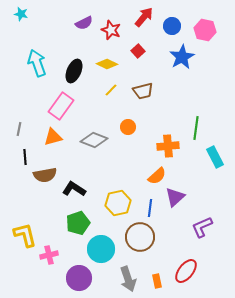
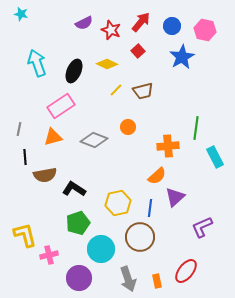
red arrow: moved 3 px left, 5 px down
yellow line: moved 5 px right
pink rectangle: rotated 20 degrees clockwise
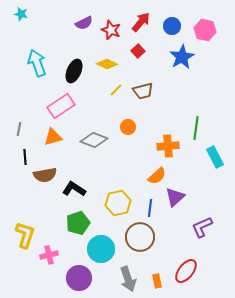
yellow L-shape: rotated 32 degrees clockwise
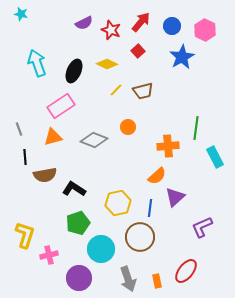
pink hexagon: rotated 15 degrees clockwise
gray line: rotated 32 degrees counterclockwise
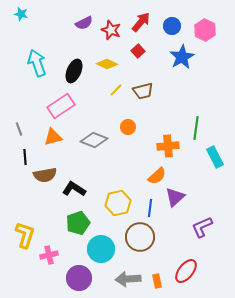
gray arrow: rotated 105 degrees clockwise
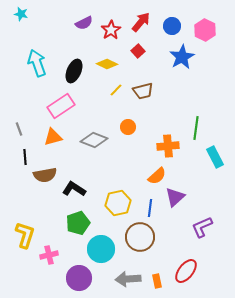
red star: rotated 18 degrees clockwise
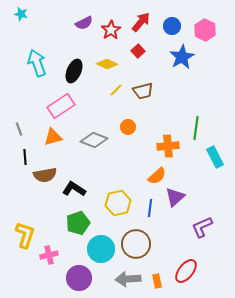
brown circle: moved 4 px left, 7 px down
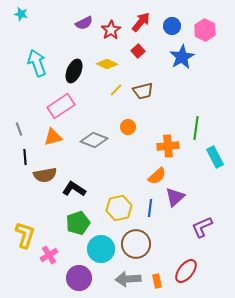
yellow hexagon: moved 1 px right, 5 px down
pink cross: rotated 18 degrees counterclockwise
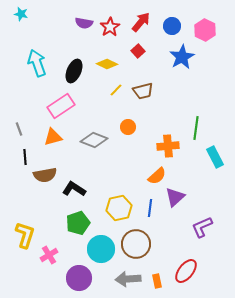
purple semicircle: rotated 36 degrees clockwise
red star: moved 1 px left, 3 px up
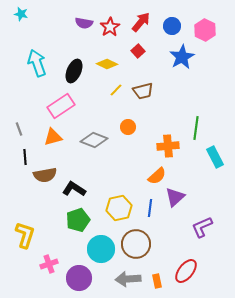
green pentagon: moved 3 px up
pink cross: moved 9 px down; rotated 12 degrees clockwise
